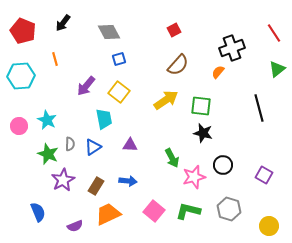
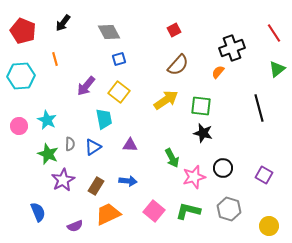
black circle: moved 3 px down
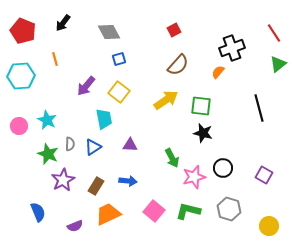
green triangle: moved 1 px right, 5 px up
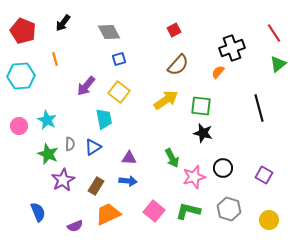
purple triangle: moved 1 px left, 13 px down
yellow circle: moved 6 px up
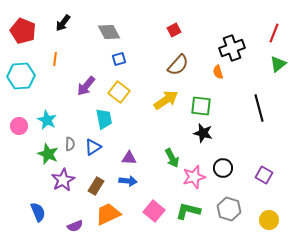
red line: rotated 54 degrees clockwise
orange line: rotated 24 degrees clockwise
orange semicircle: rotated 56 degrees counterclockwise
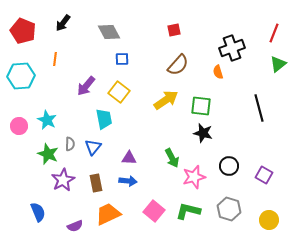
red square: rotated 16 degrees clockwise
blue square: moved 3 px right; rotated 16 degrees clockwise
blue triangle: rotated 18 degrees counterclockwise
black circle: moved 6 px right, 2 px up
brown rectangle: moved 3 px up; rotated 42 degrees counterclockwise
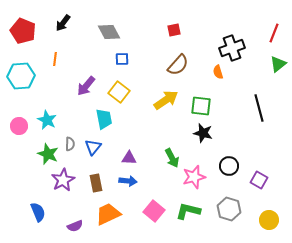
purple square: moved 5 px left, 5 px down
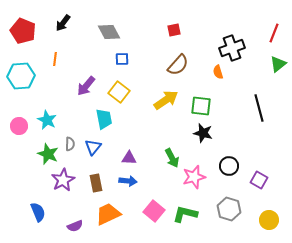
green L-shape: moved 3 px left, 3 px down
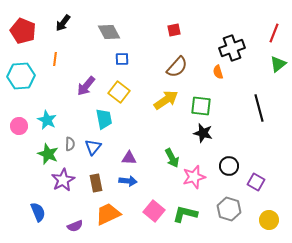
brown semicircle: moved 1 px left, 2 px down
purple square: moved 3 px left, 2 px down
